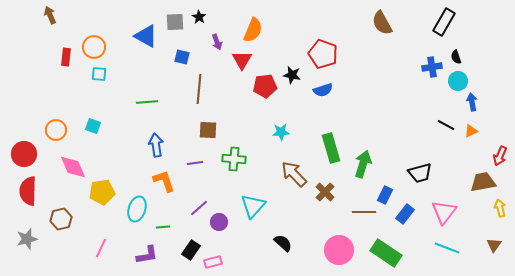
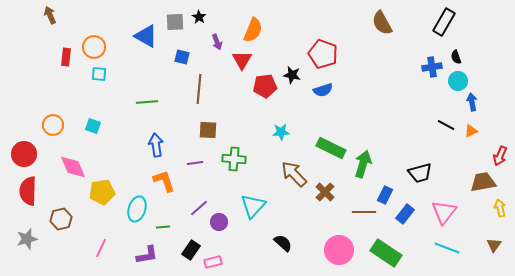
orange circle at (56, 130): moved 3 px left, 5 px up
green rectangle at (331, 148): rotated 48 degrees counterclockwise
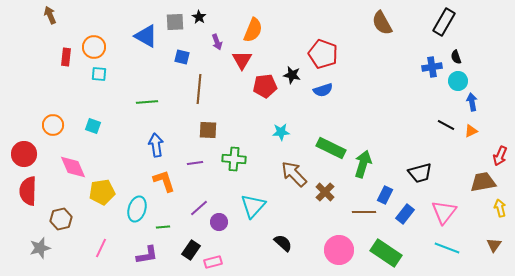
gray star at (27, 239): moved 13 px right, 9 px down
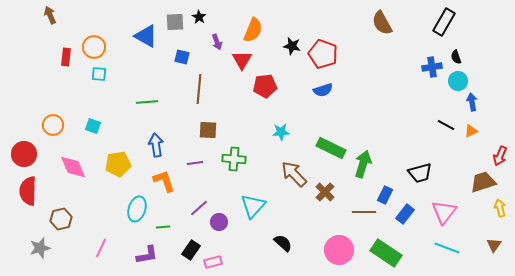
black star at (292, 75): moved 29 px up
brown trapezoid at (483, 182): rotated 8 degrees counterclockwise
yellow pentagon at (102, 192): moved 16 px right, 28 px up
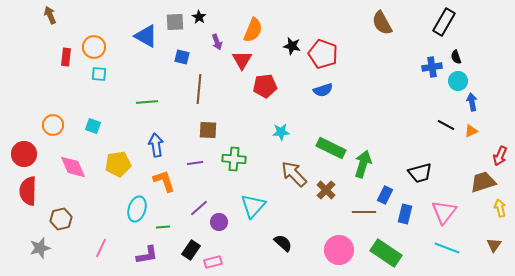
brown cross at (325, 192): moved 1 px right, 2 px up
blue rectangle at (405, 214): rotated 24 degrees counterclockwise
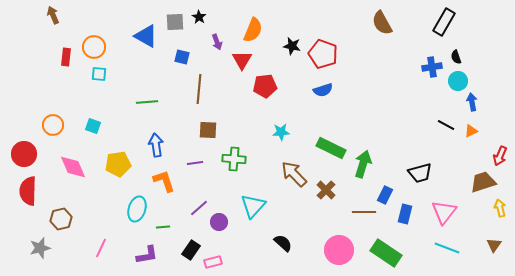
brown arrow at (50, 15): moved 3 px right
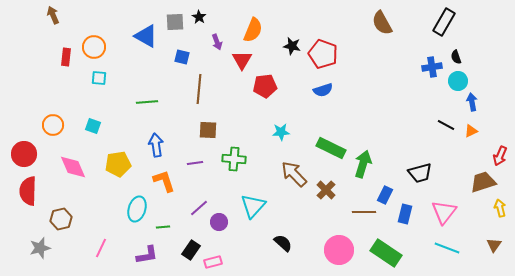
cyan square at (99, 74): moved 4 px down
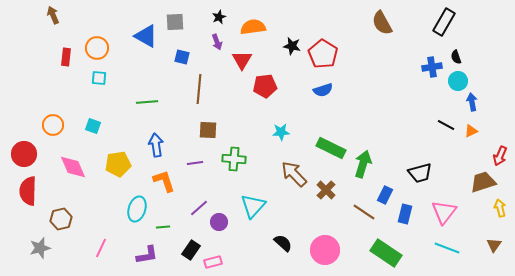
black star at (199, 17): moved 20 px right; rotated 16 degrees clockwise
orange semicircle at (253, 30): moved 3 px up; rotated 120 degrees counterclockwise
orange circle at (94, 47): moved 3 px right, 1 px down
red pentagon at (323, 54): rotated 12 degrees clockwise
brown line at (364, 212): rotated 35 degrees clockwise
pink circle at (339, 250): moved 14 px left
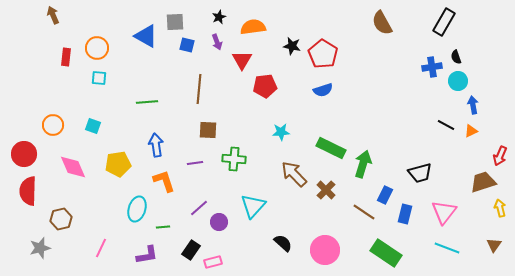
blue square at (182, 57): moved 5 px right, 12 px up
blue arrow at (472, 102): moved 1 px right, 3 px down
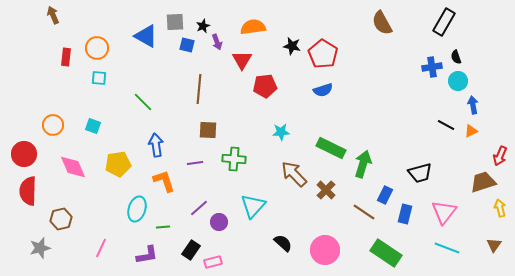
black star at (219, 17): moved 16 px left, 9 px down
green line at (147, 102): moved 4 px left; rotated 50 degrees clockwise
